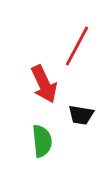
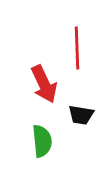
red line: moved 2 px down; rotated 30 degrees counterclockwise
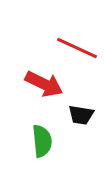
red line: rotated 63 degrees counterclockwise
red arrow: rotated 39 degrees counterclockwise
